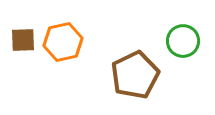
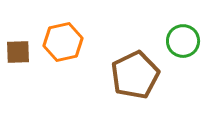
brown square: moved 5 px left, 12 px down
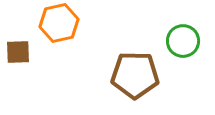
orange hexagon: moved 4 px left, 19 px up
brown pentagon: rotated 27 degrees clockwise
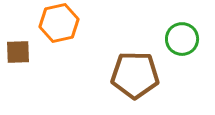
green circle: moved 1 px left, 2 px up
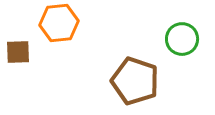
orange hexagon: rotated 6 degrees clockwise
brown pentagon: moved 6 px down; rotated 18 degrees clockwise
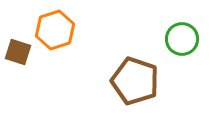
orange hexagon: moved 4 px left, 7 px down; rotated 12 degrees counterclockwise
brown square: rotated 20 degrees clockwise
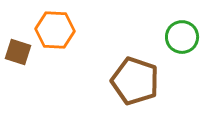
orange hexagon: rotated 21 degrees clockwise
green circle: moved 2 px up
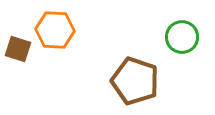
brown square: moved 3 px up
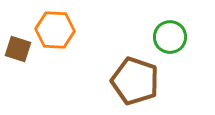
green circle: moved 12 px left
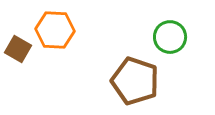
brown square: rotated 12 degrees clockwise
